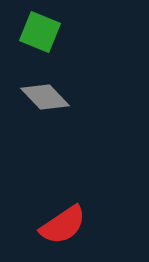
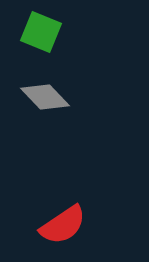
green square: moved 1 px right
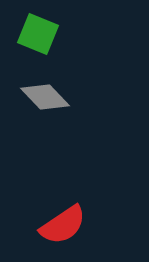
green square: moved 3 px left, 2 px down
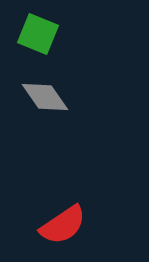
gray diamond: rotated 9 degrees clockwise
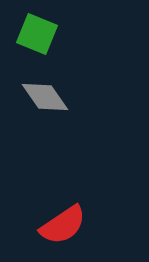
green square: moved 1 px left
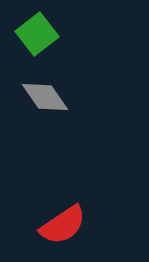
green square: rotated 30 degrees clockwise
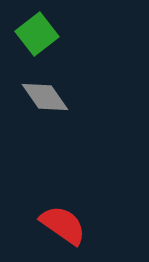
red semicircle: rotated 111 degrees counterclockwise
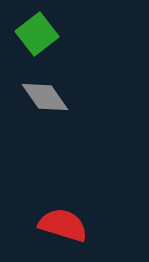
red semicircle: rotated 18 degrees counterclockwise
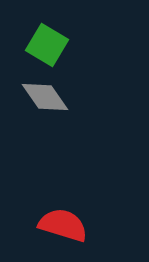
green square: moved 10 px right, 11 px down; rotated 21 degrees counterclockwise
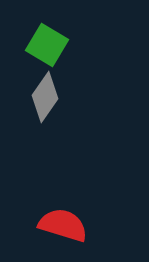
gray diamond: rotated 69 degrees clockwise
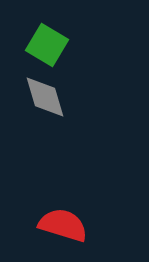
gray diamond: rotated 51 degrees counterclockwise
